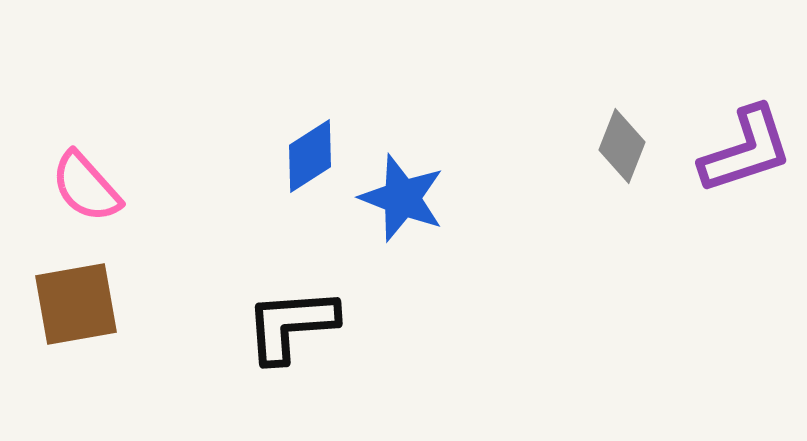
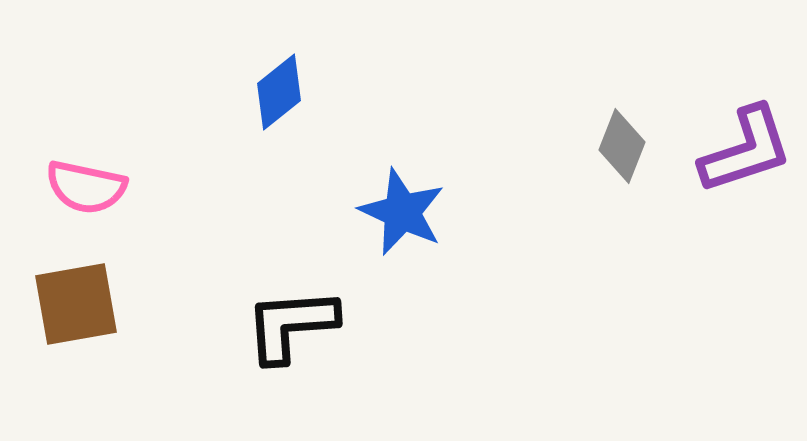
blue diamond: moved 31 px left, 64 px up; rotated 6 degrees counterclockwise
pink semicircle: rotated 36 degrees counterclockwise
blue star: moved 14 px down; rotated 4 degrees clockwise
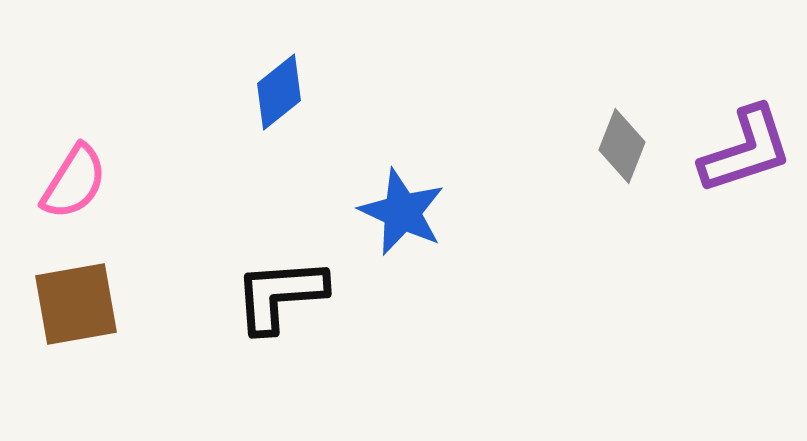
pink semicircle: moved 12 px left, 5 px up; rotated 70 degrees counterclockwise
black L-shape: moved 11 px left, 30 px up
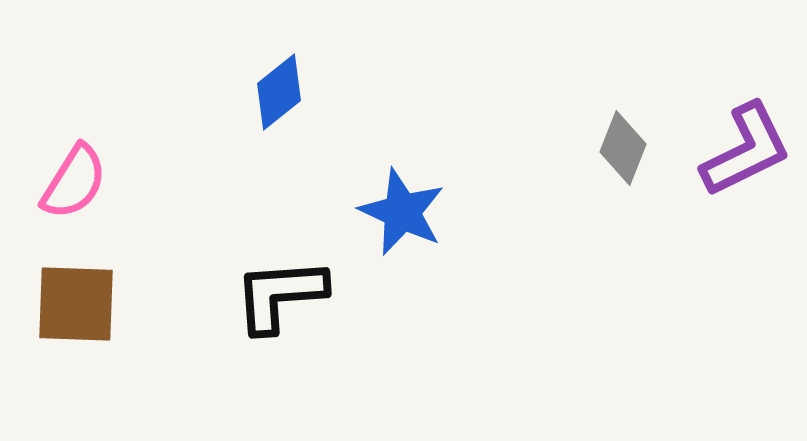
gray diamond: moved 1 px right, 2 px down
purple L-shape: rotated 8 degrees counterclockwise
brown square: rotated 12 degrees clockwise
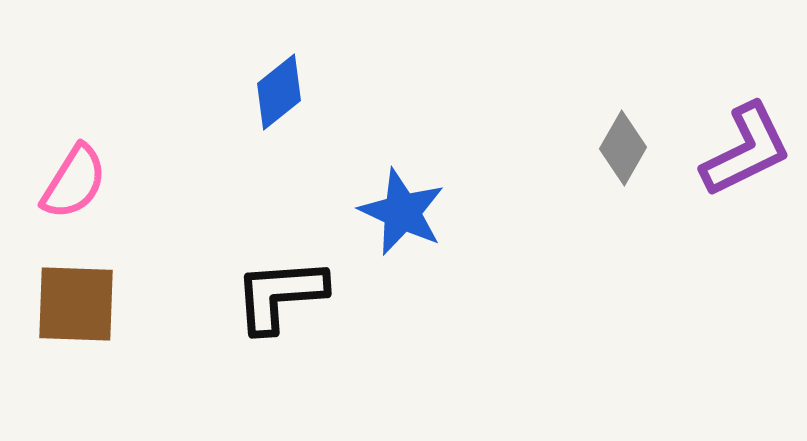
gray diamond: rotated 8 degrees clockwise
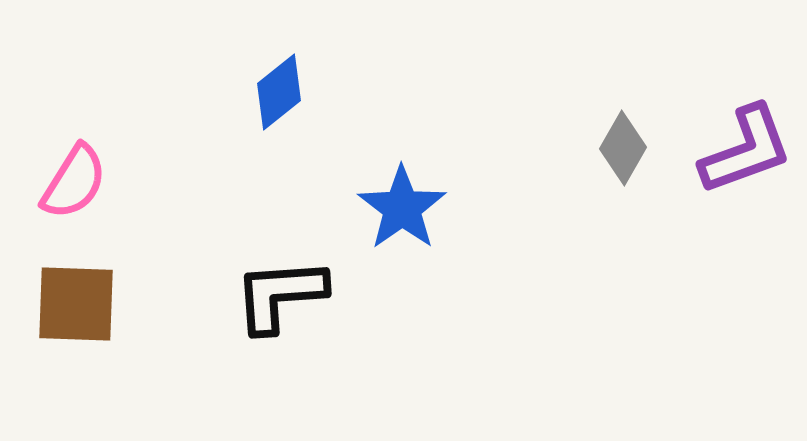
purple L-shape: rotated 6 degrees clockwise
blue star: moved 4 px up; rotated 12 degrees clockwise
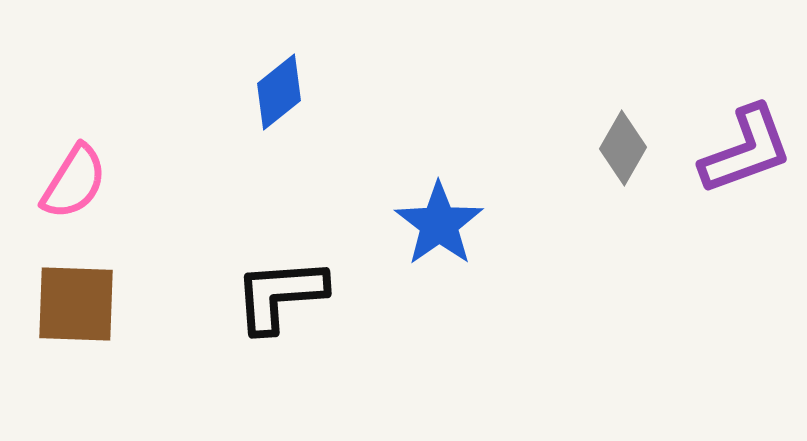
blue star: moved 37 px right, 16 px down
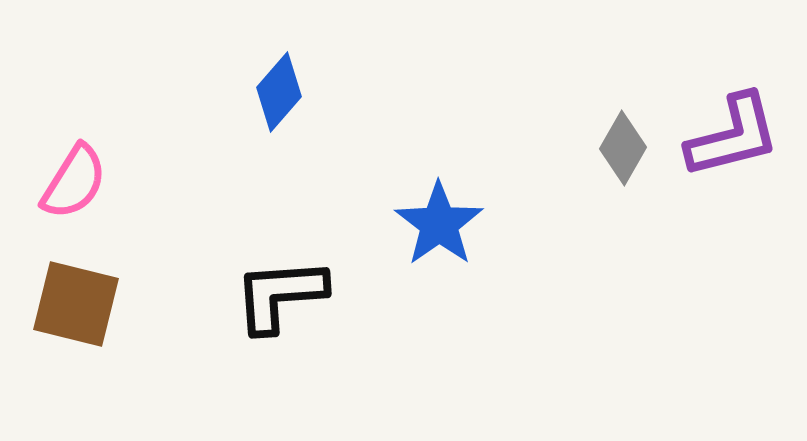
blue diamond: rotated 10 degrees counterclockwise
purple L-shape: moved 13 px left, 14 px up; rotated 6 degrees clockwise
brown square: rotated 12 degrees clockwise
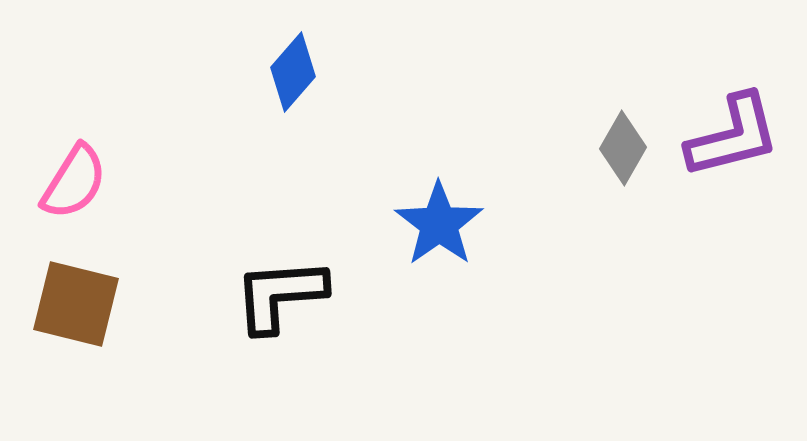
blue diamond: moved 14 px right, 20 px up
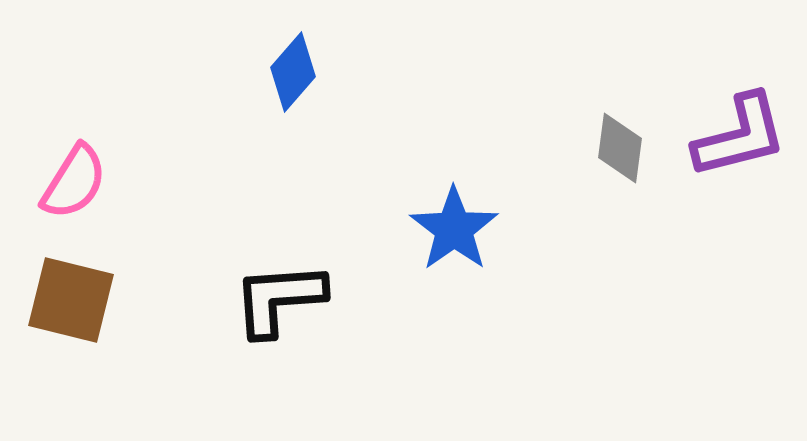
purple L-shape: moved 7 px right
gray diamond: moved 3 px left; rotated 22 degrees counterclockwise
blue star: moved 15 px right, 5 px down
black L-shape: moved 1 px left, 4 px down
brown square: moved 5 px left, 4 px up
